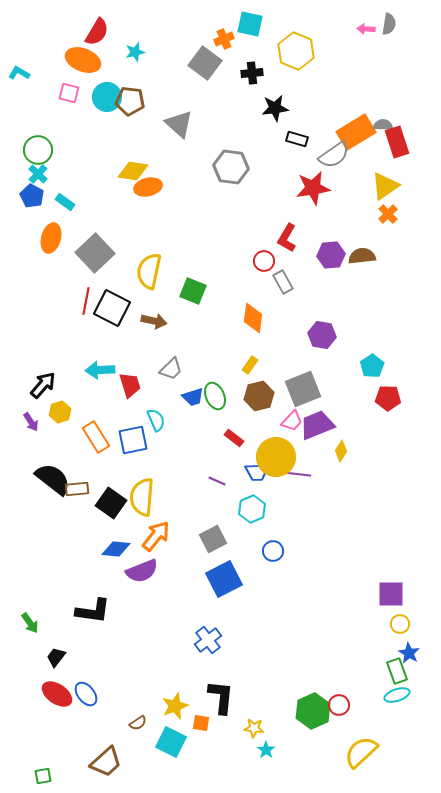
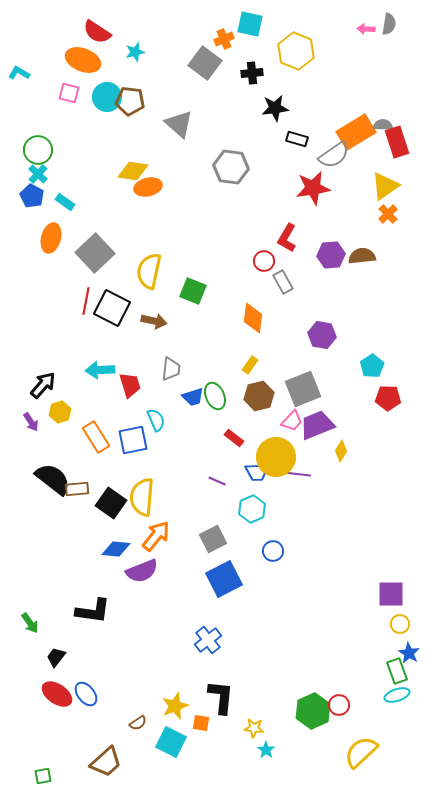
red semicircle at (97, 32): rotated 92 degrees clockwise
gray trapezoid at (171, 369): rotated 40 degrees counterclockwise
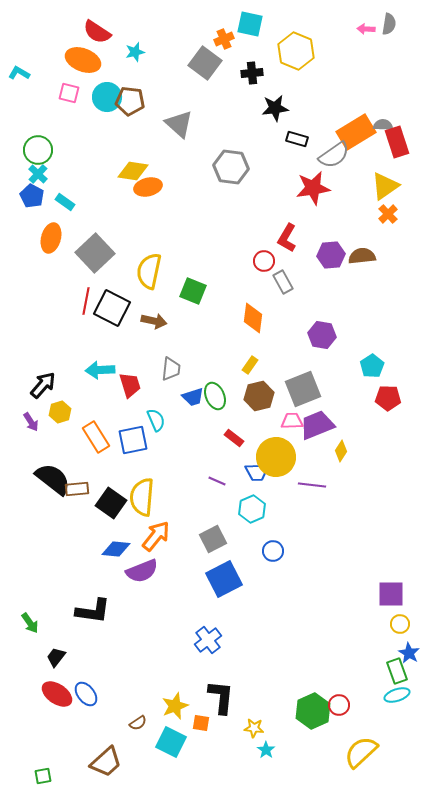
pink trapezoid at (292, 421): rotated 135 degrees counterclockwise
purple line at (297, 474): moved 15 px right, 11 px down
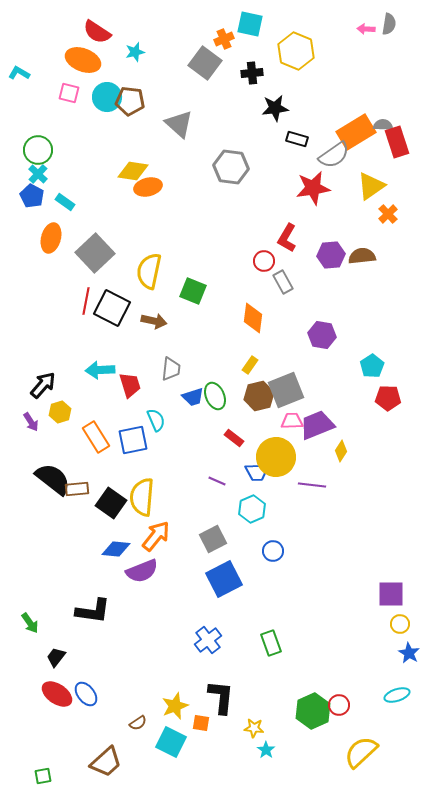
yellow triangle at (385, 186): moved 14 px left
gray square at (303, 389): moved 17 px left, 1 px down
green rectangle at (397, 671): moved 126 px left, 28 px up
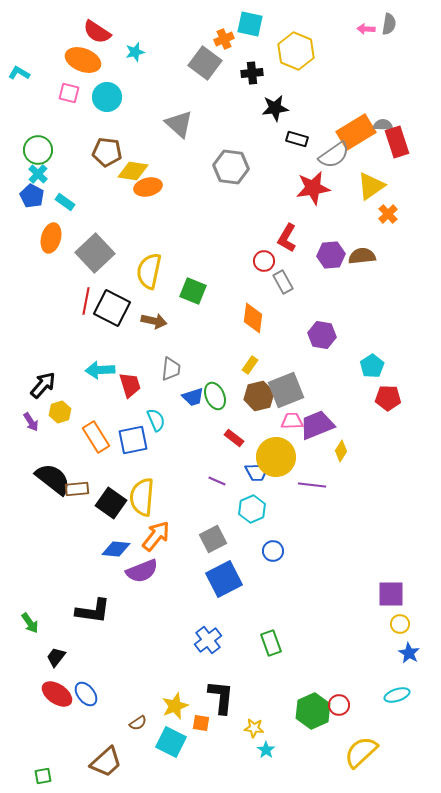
brown pentagon at (130, 101): moved 23 px left, 51 px down
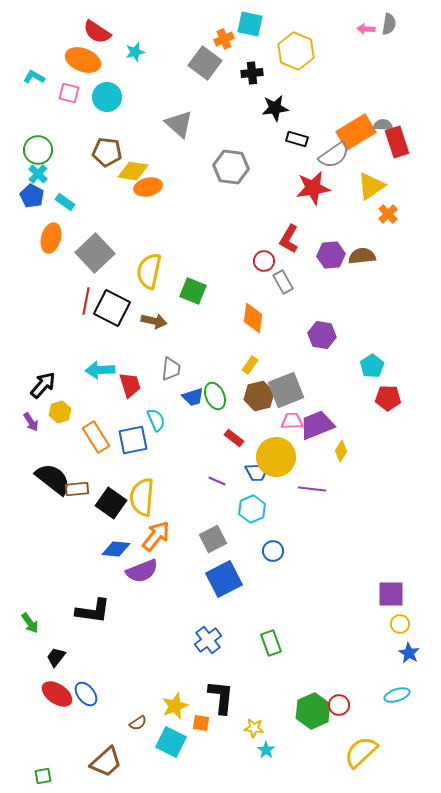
cyan L-shape at (19, 73): moved 15 px right, 4 px down
red L-shape at (287, 238): moved 2 px right, 1 px down
purple line at (312, 485): moved 4 px down
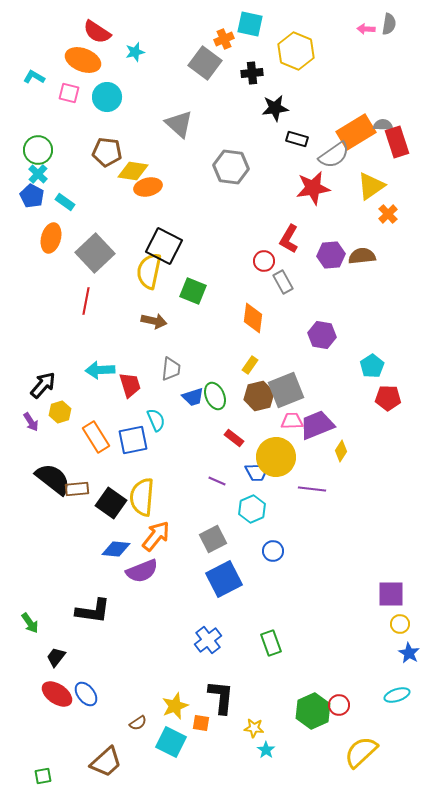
black square at (112, 308): moved 52 px right, 62 px up
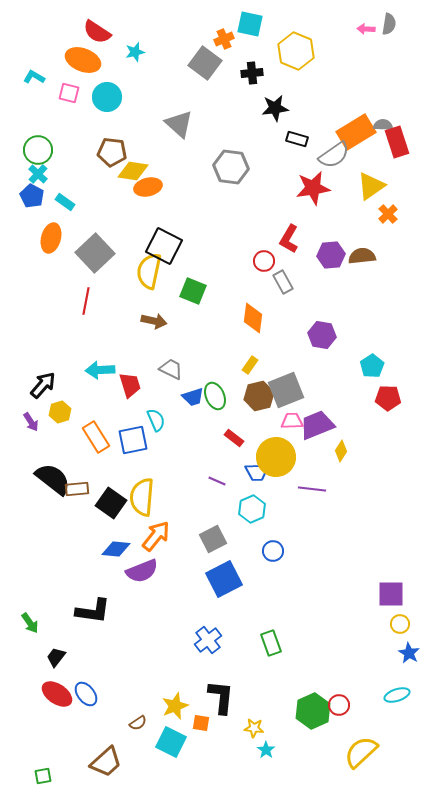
brown pentagon at (107, 152): moved 5 px right
gray trapezoid at (171, 369): rotated 70 degrees counterclockwise
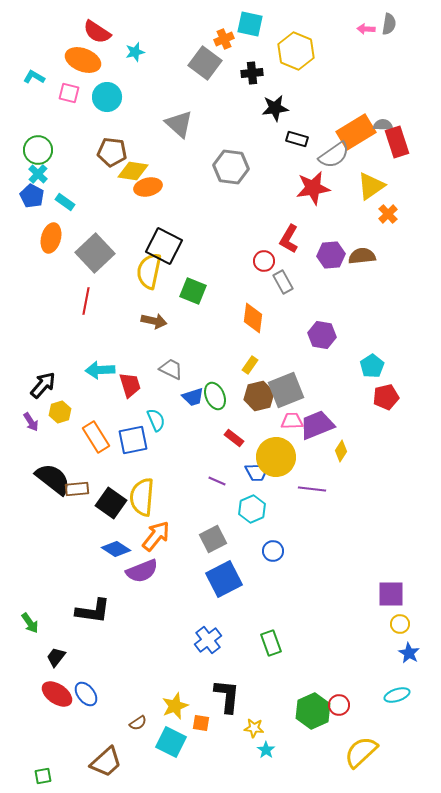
red pentagon at (388, 398): moved 2 px left, 1 px up; rotated 15 degrees counterclockwise
blue diamond at (116, 549): rotated 28 degrees clockwise
black L-shape at (221, 697): moved 6 px right, 1 px up
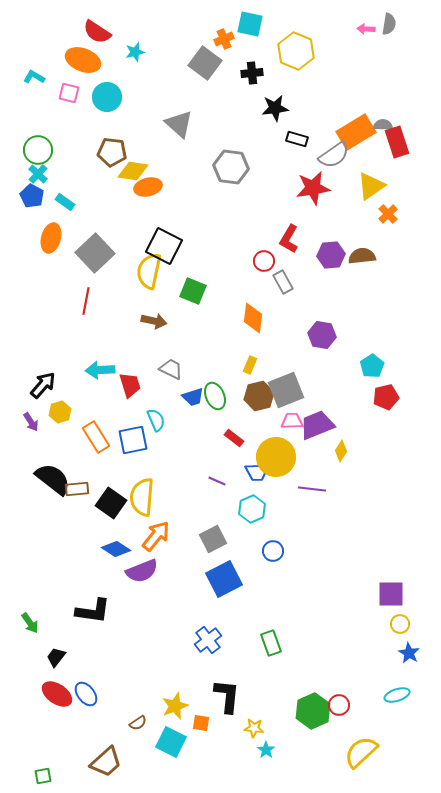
yellow rectangle at (250, 365): rotated 12 degrees counterclockwise
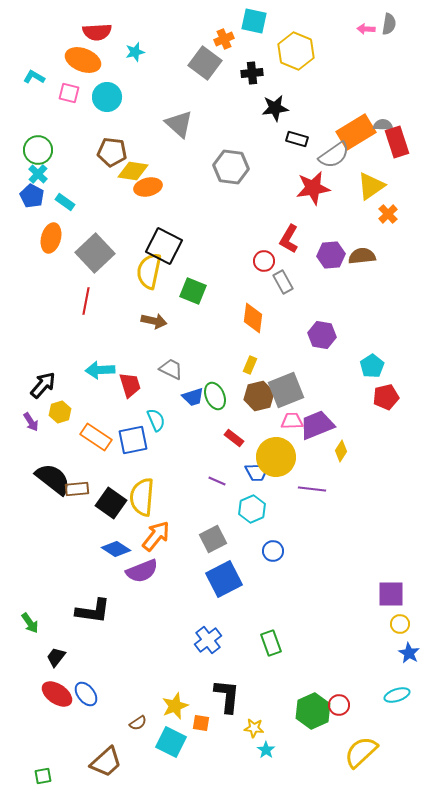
cyan square at (250, 24): moved 4 px right, 3 px up
red semicircle at (97, 32): rotated 36 degrees counterclockwise
orange rectangle at (96, 437): rotated 24 degrees counterclockwise
